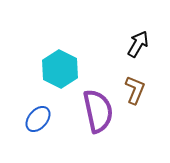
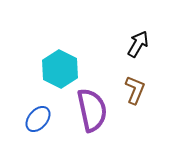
purple semicircle: moved 6 px left, 1 px up
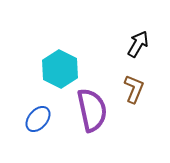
brown L-shape: moved 1 px left, 1 px up
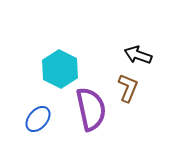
black arrow: moved 11 px down; rotated 100 degrees counterclockwise
brown L-shape: moved 6 px left, 1 px up
purple semicircle: moved 1 px left, 1 px up
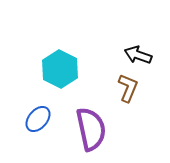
purple semicircle: moved 20 px down
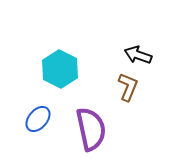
brown L-shape: moved 1 px up
